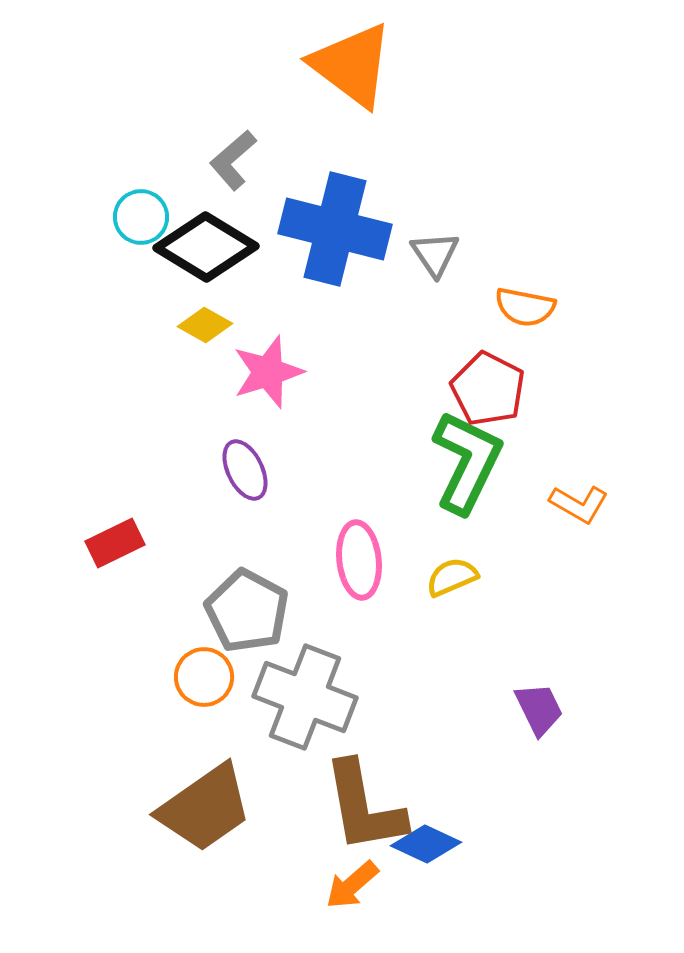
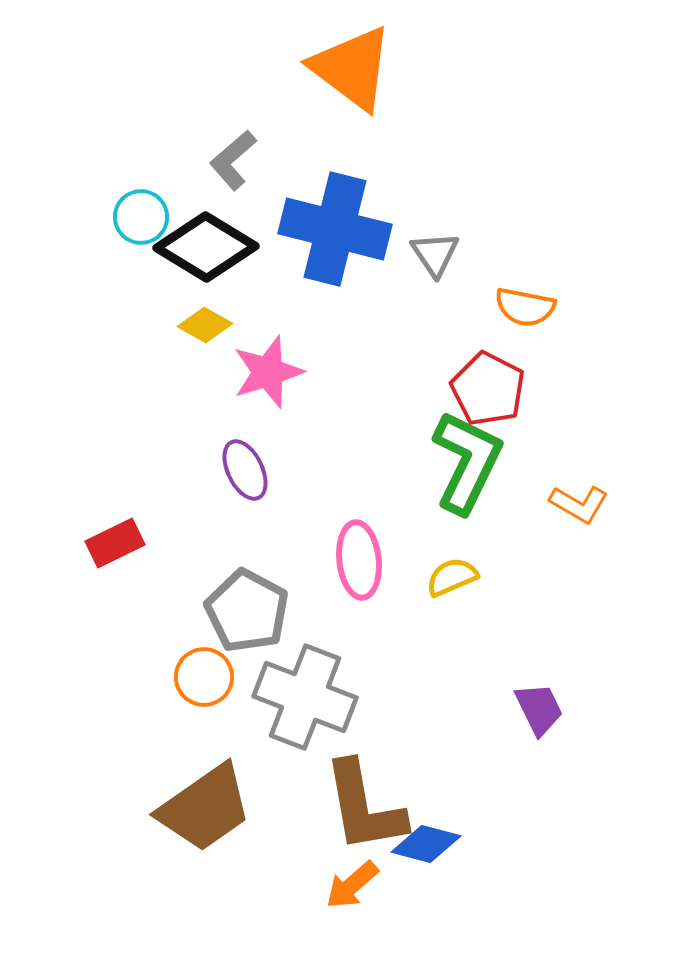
orange triangle: moved 3 px down
blue diamond: rotated 10 degrees counterclockwise
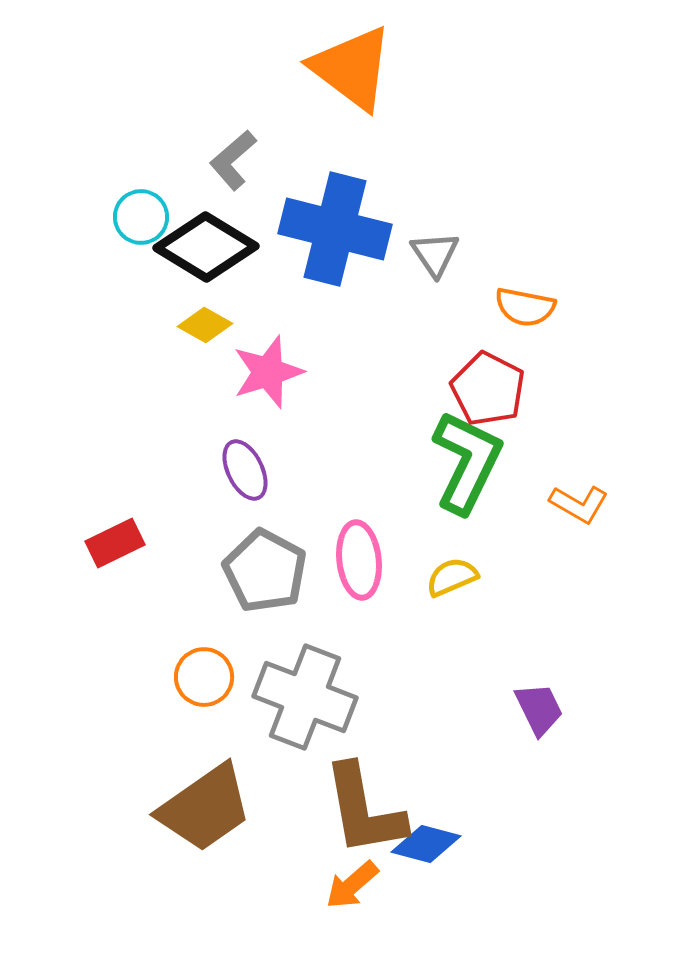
gray pentagon: moved 18 px right, 40 px up
brown L-shape: moved 3 px down
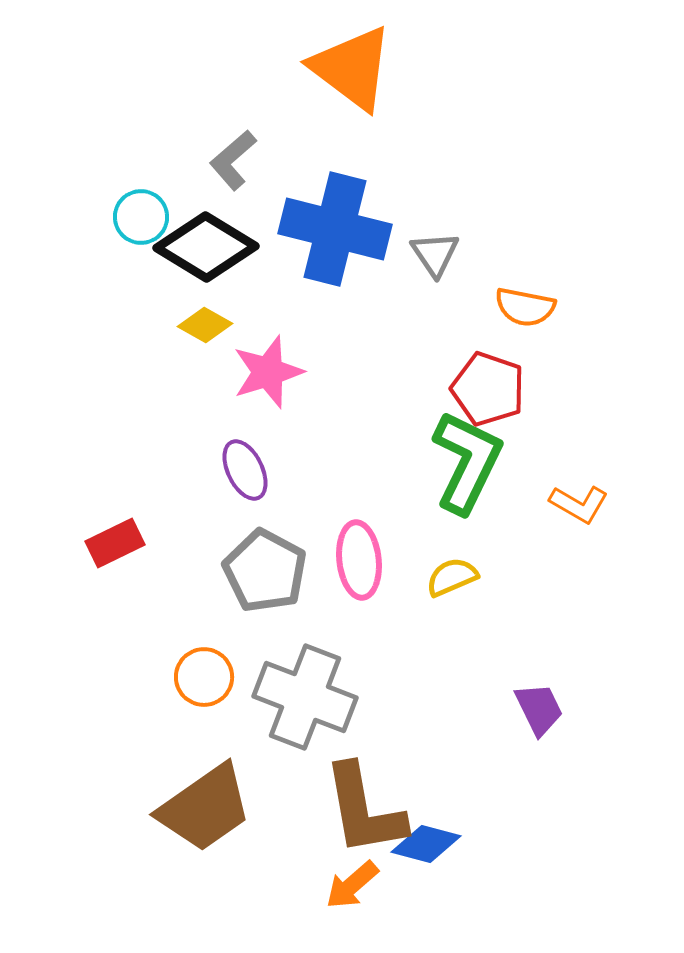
red pentagon: rotated 8 degrees counterclockwise
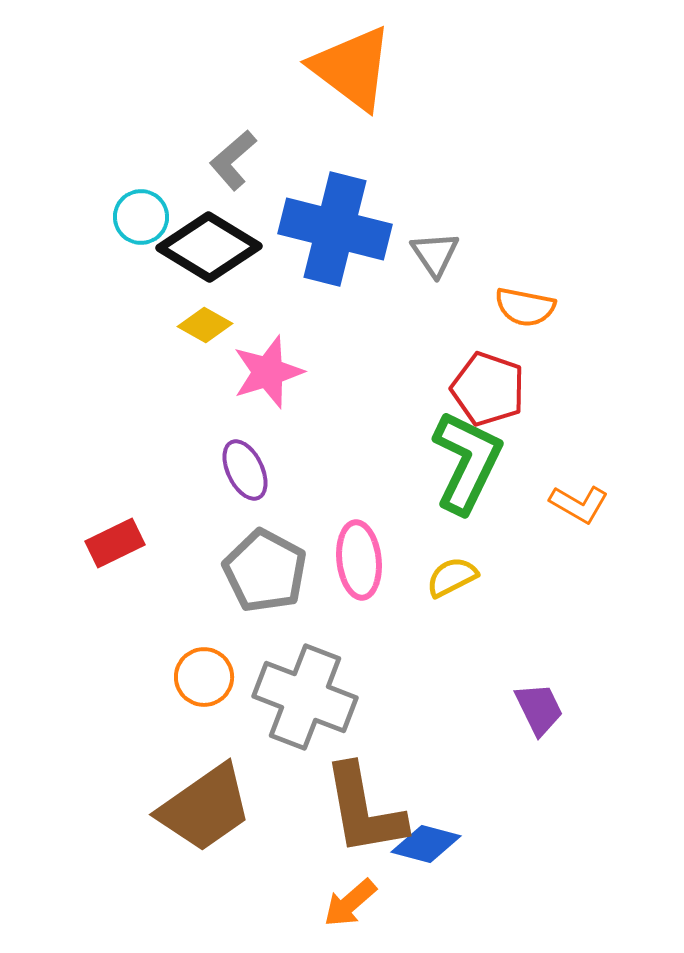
black diamond: moved 3 px right
yellow semicircle: rotated 4 degrees counterclockwise
orange arrow: moved 2 px left, 18 px down
